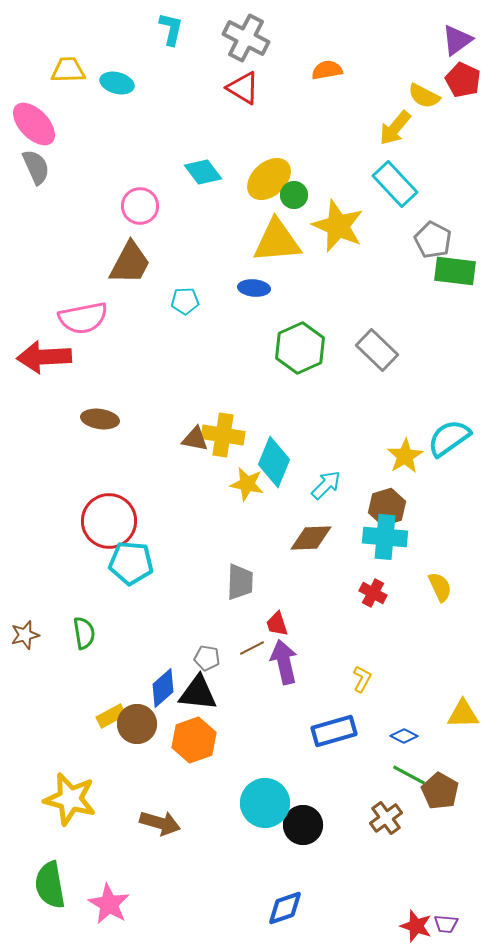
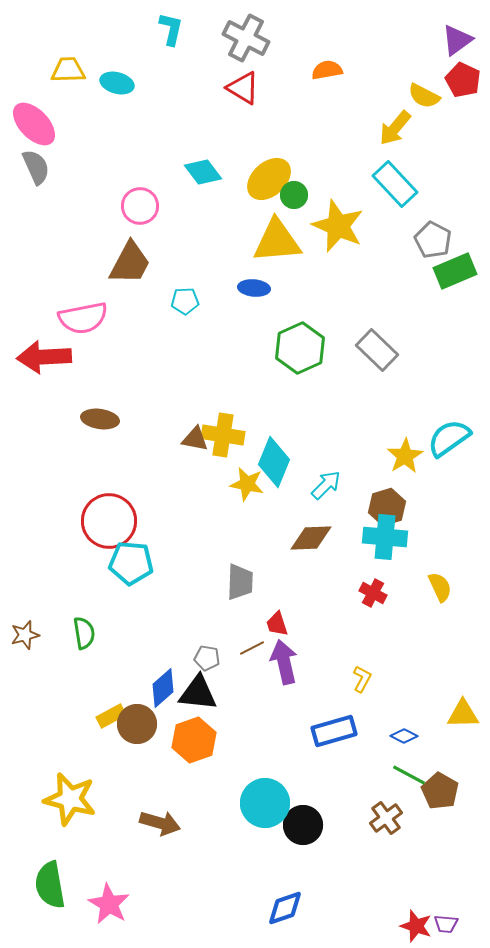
green rectangle at (455, 271): rotated 30 degrees counterclockwise
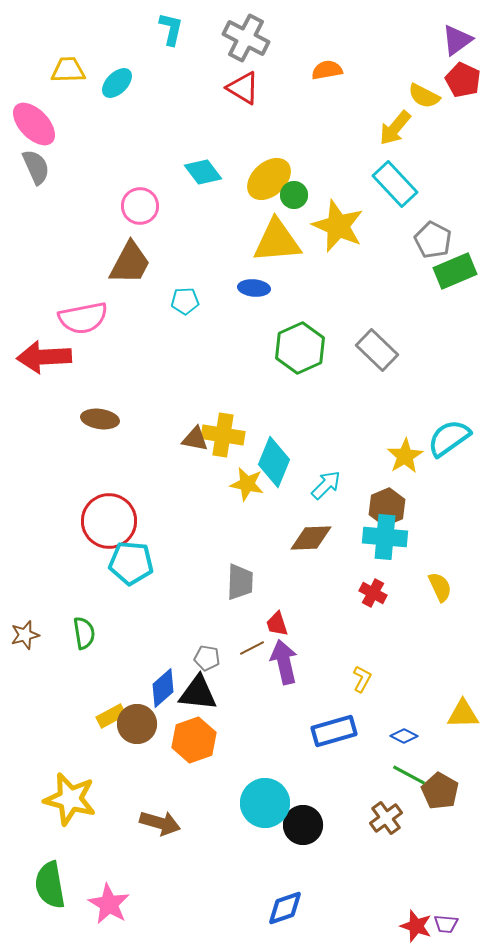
cyan ellipse at (117, 83): rotated 60 degrees counterclockwise
brown hexagon at (387, 507): rotated 6 degrees counterclockwise
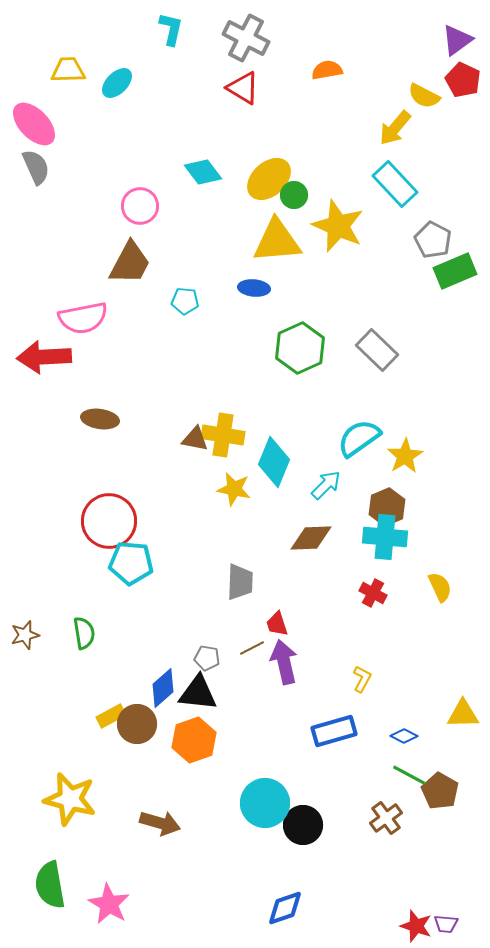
cyan pentagon at (185, 301): rotated 8 degrees clockwise
cyan semicircle at (449, 438): moved 90 px left
yellow star at (247, 484): moved 13 px left, 5 px down
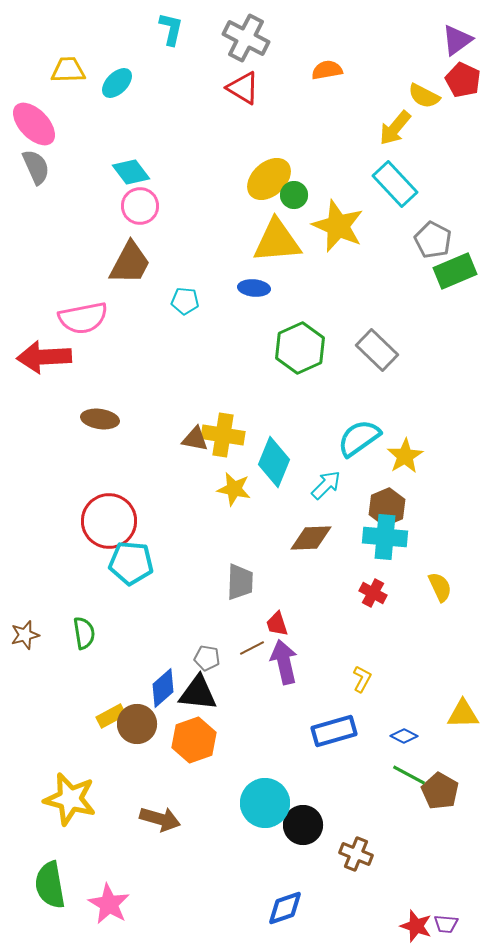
cyan diamond at (203, 172): moved 72 px left
brown cross at (386, 818): moved 30 px left, 36 px down; rotated 32 degrees counterclockwise
brown arrow at (160, 823): moved 4 px up
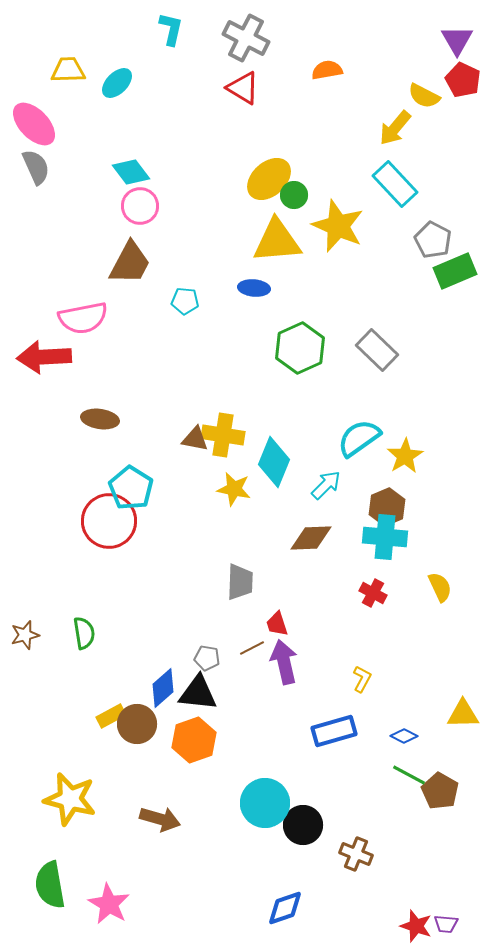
purple triangle at (457, 40): rotated 24 degrees counterclockwise
cyan pentagon at (131, 563): moved 75 px up; rotated 27 degrees clockwise
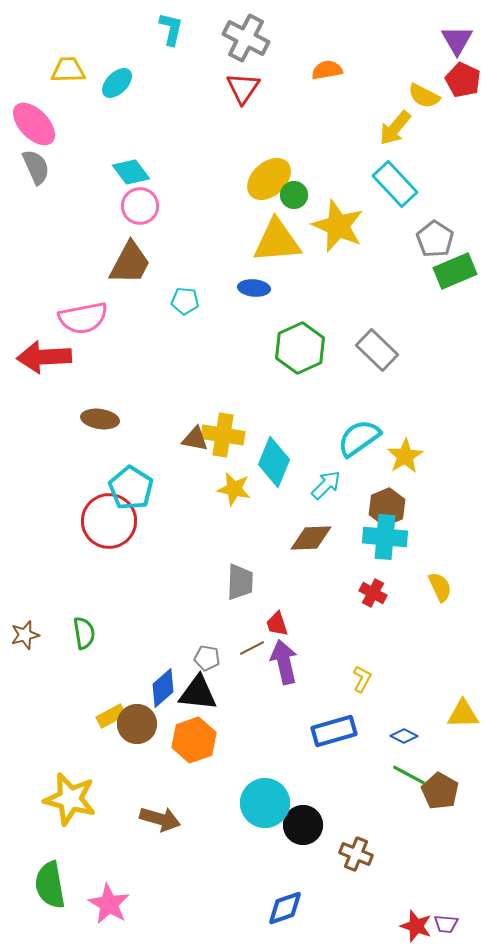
red triangle at (243, 88): rotated 33 degrees clockwise
gray pentagon at (433, 240): moved 2 px right, 1 px up; rotated 6 degrees clockwise
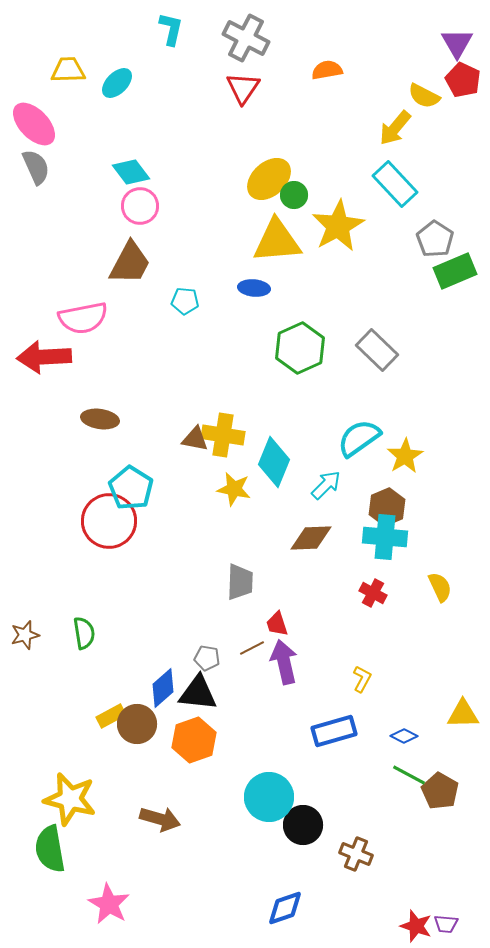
purple triangle at (457, 40): moved 3 px down
yellow star at (338, 226): rotated 20 degrees clockwise
cyan circle at (265, 803): moved 4 px right, 6 px up
green semicircle at (50, 885): moved 36 px up
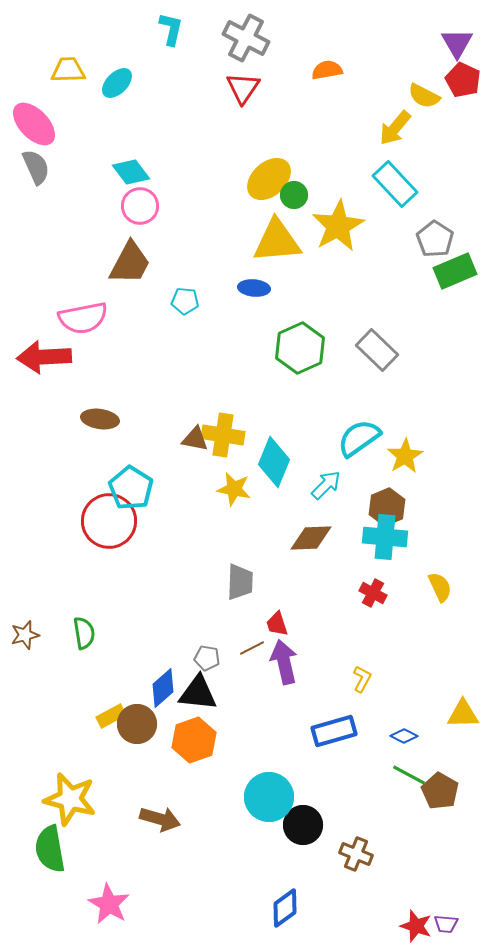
blue diamond at (285, 908): rotated 18 degrees counterclockwise
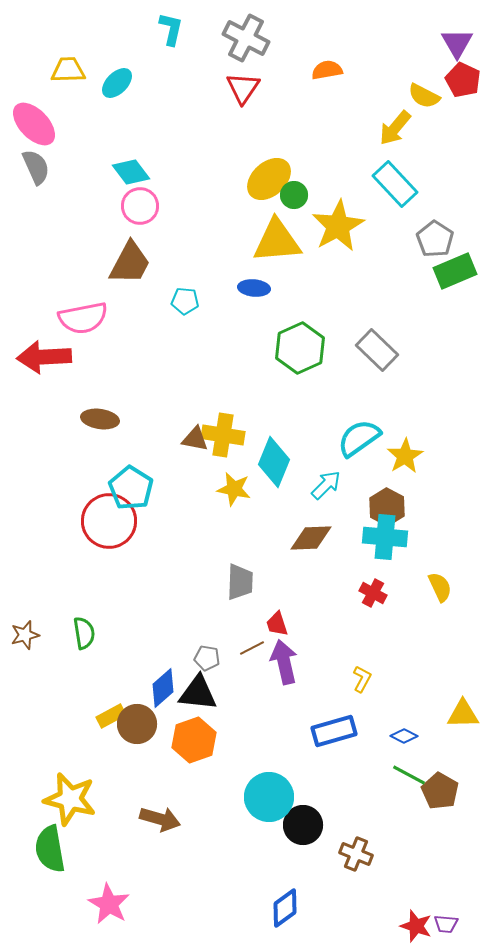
brown hexagon at (387, 507): rotated 9 degrees counterclockwise
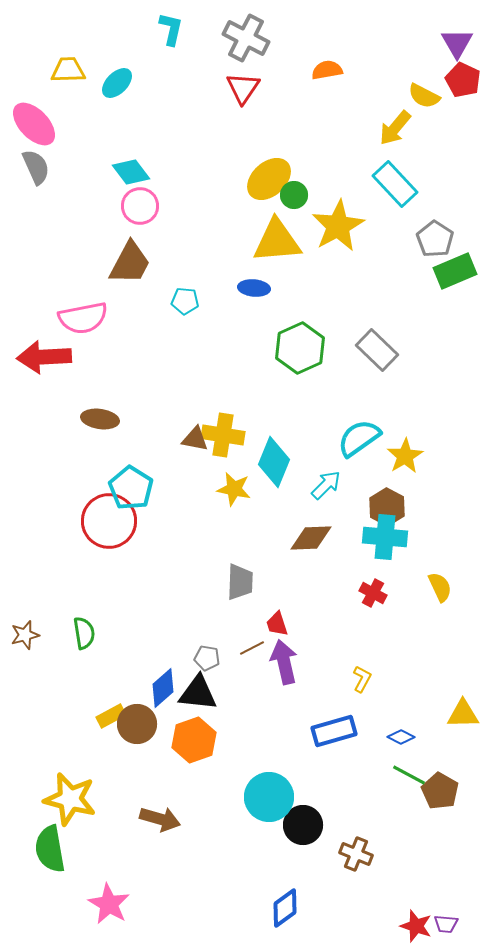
blue diamond at (404, 736): moved 3 px left, 1 px down
